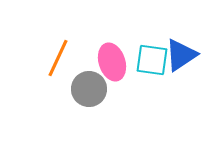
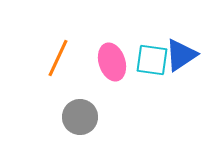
gray circle: moved 9 px left, 28 px down
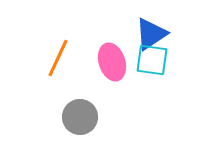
blue triangle: moved 30 px left, 21 px up
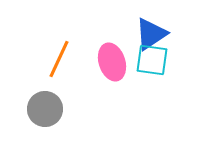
orange line: moved 1 px right, 1 px down
gray circle: moved 35 px left, 8 px up
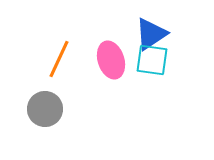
pink ellipse: moved 1 px left, 2 px up
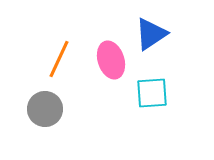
cyan square: moved 33 px down; rotated 12 degrees counterclockwise
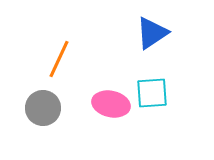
blue triangle: moved 1 px right, 1 px up
pink ellipse: moved 44 px down; rotated 60 degrees counterclockwise
gray circle: moved 2 px left, 1 px up
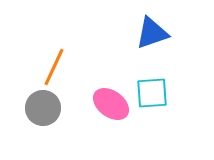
blue triangle: rotated 15 degrees clockwise
orange line: moved 5 px left, 8 px down
pink ellipse: rotated 24 degrees clockwise
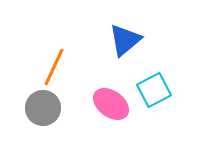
blue triangle: moved 27 px left, 7 px down; rotated 21 degrees counterclockwise
cyan square: moved 2 px right, 3 px up; rotated 24 degrees counterclockwise
